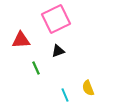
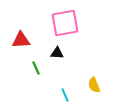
pink square: moved 9 px right, 4 px down; rotated 16 degrees clockwise
black triangle: moved 1 px left, 2 px down; rotated 24 degrees clockwise
yellow semicircle: moved 6 px right, 3 px up
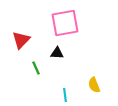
red triangle: rotated 42 degrees counterclockwise
cyan line: rotated 16 degrees clockwise
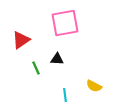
red triangle: rotated 12 degrees clockwise
black triangle: moved 6 px down
yellow semicircle: moved 1 px down; rotated 42 degrees counterclockwise
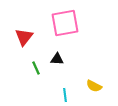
red triangle: moved 3 px right, 3 px up; rotated 18 degrees counterclockwise
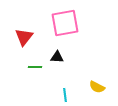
black triangle: moved 2 px up
green line: moved 1 px left, 1 px up; rotated 64 degrees counterclockwise
yellow semicircle: moved 3 px right, 1 px down
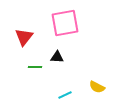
cyan line: rotated 72 degrees clockwise
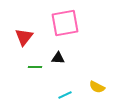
black triangle: moved 1 px right, 1 px down
